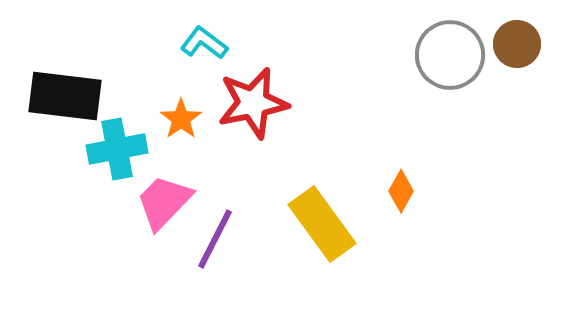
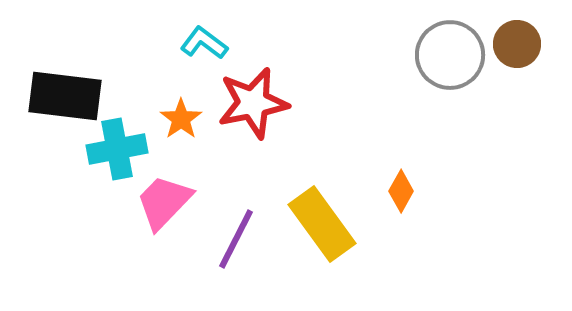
purple line: moved 21 px right
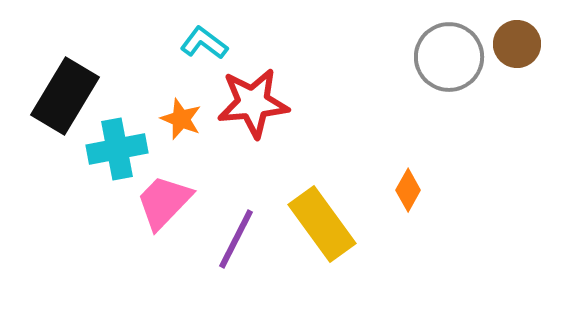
gray circle: moved 1 px left, 2 px down
black rectangle: rotated 66 degrees counterclockwise
red star: rotated 6 degrees clockwise
orange star: rotated 15 degrees counterclockwise
orange diamond: moved 7 px right, 1 px up
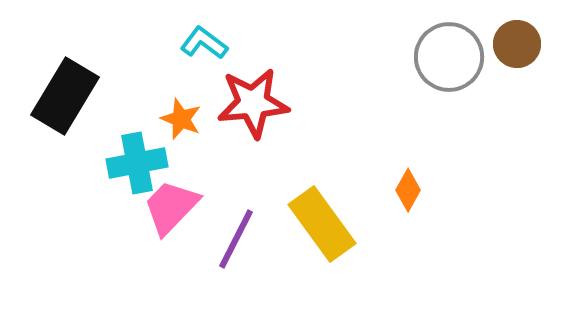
cyan cross: moved 20 px right, 14 px down
pink trapezoid: moved 7 px right, 5 px down
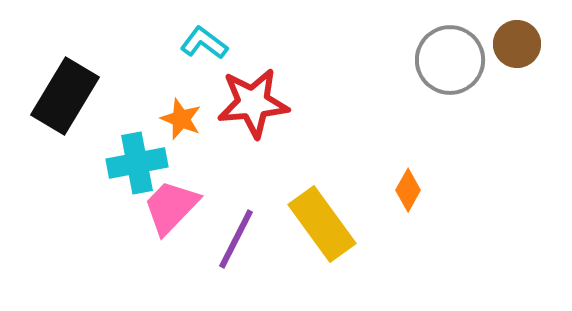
gray circle: moved 1 px right, 3 px down
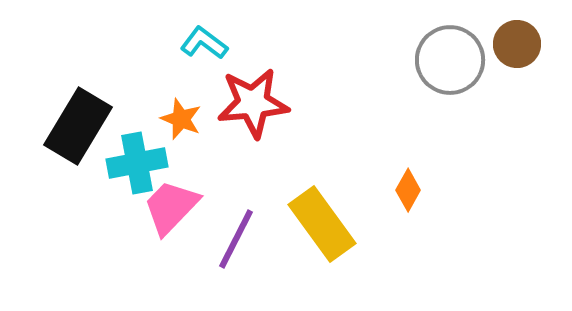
black rectangle: moved 13 px right, 30 px down
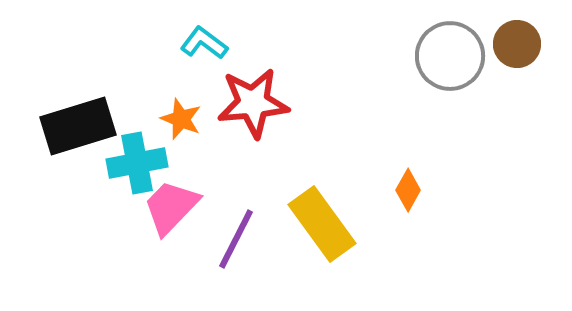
gray circle: moved 4 px up
black rectangle: rotated 42 degrees clockwise
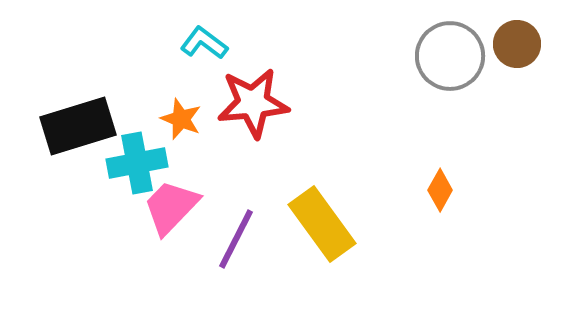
orange diamond: moved 32 px right
